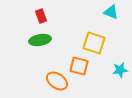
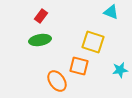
red rectangle: rotated 56 degrees clockwise
yellow square: moved 1 px left, 1 px up
orange ellipse: rotated 20 degrees clockwise
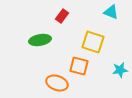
red rectangle: moved 21 px right
orange ellipse: moved 2 px down; rotated 35 degrees counterclockwise
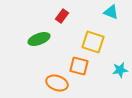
green ellipse: moved 1 px left, 1 px up; rotated 10 degrees counterclockwise
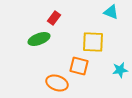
red rectangle: moved 8 px left, 2 px down
yellow square: rotated 15 degrees counterclockwise
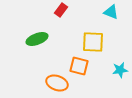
red rectangle: moved 7 px right, 8 px up
green ellipse: moved 2 px left
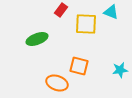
yellow square: moved 7 px left, 18 px up
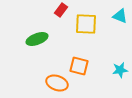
cyan triangle: moved 9 px right, 4 px down
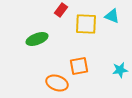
cyan triangle: moved 8 px left
orange square: rotated 24 degrees counterclockwise
